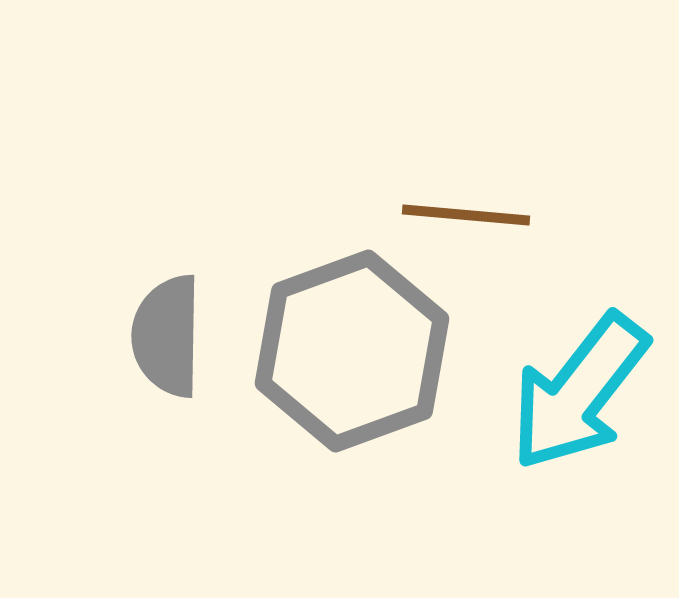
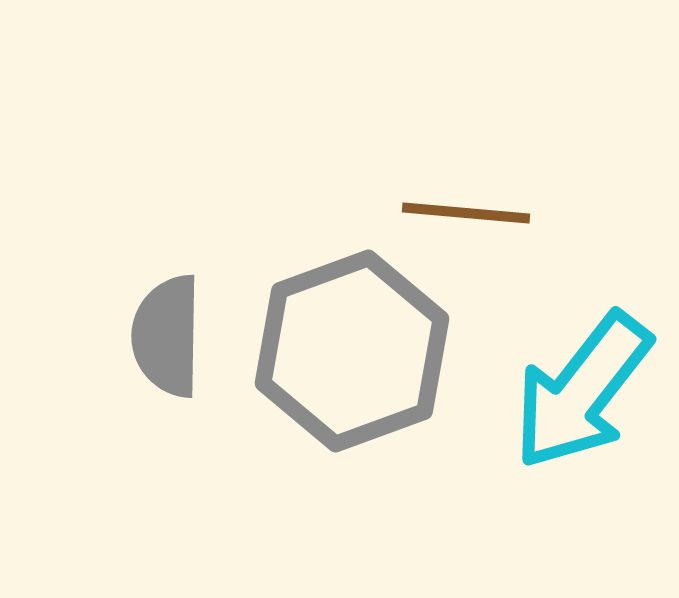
brown line: moved 2 px up
cyan arrow: moved 3 px right, 1 px up
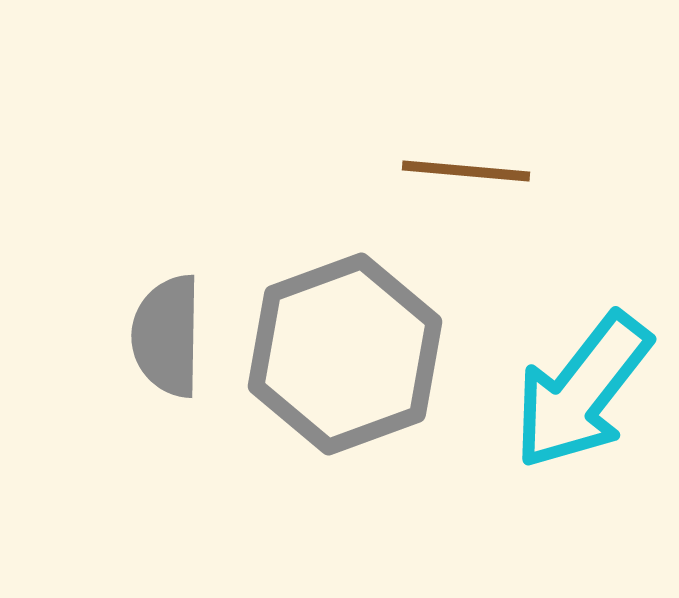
brown line: moved 42 px up
gray hexagon: moved 7 px left, 3 px down
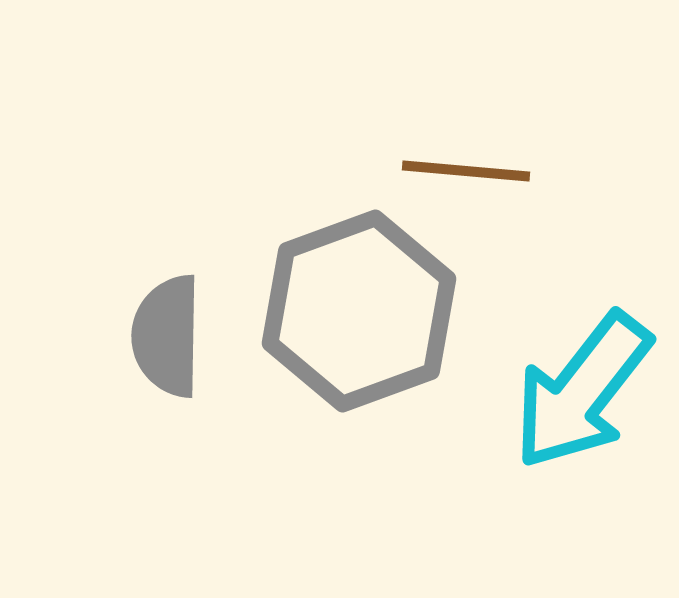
gray hexagon: moved 14 px right, 43 px up
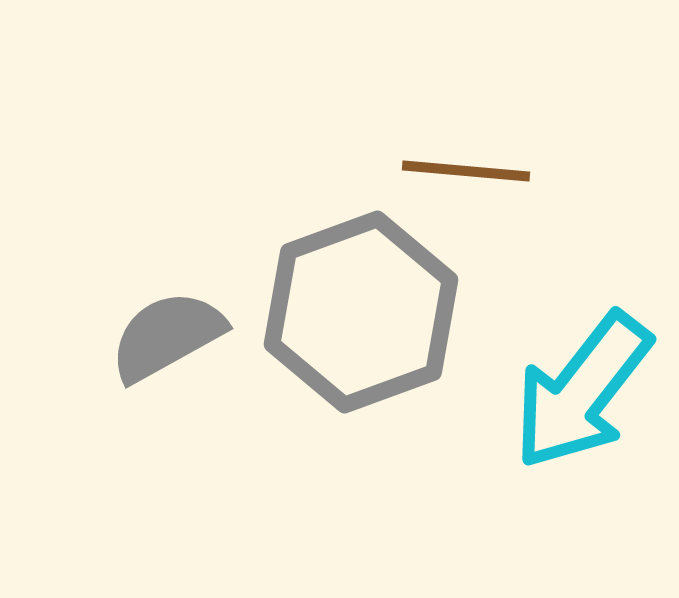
gray hexagon: moved 2 px right, 1 px down
gray semicircle: rotated 60 degrees clockwise
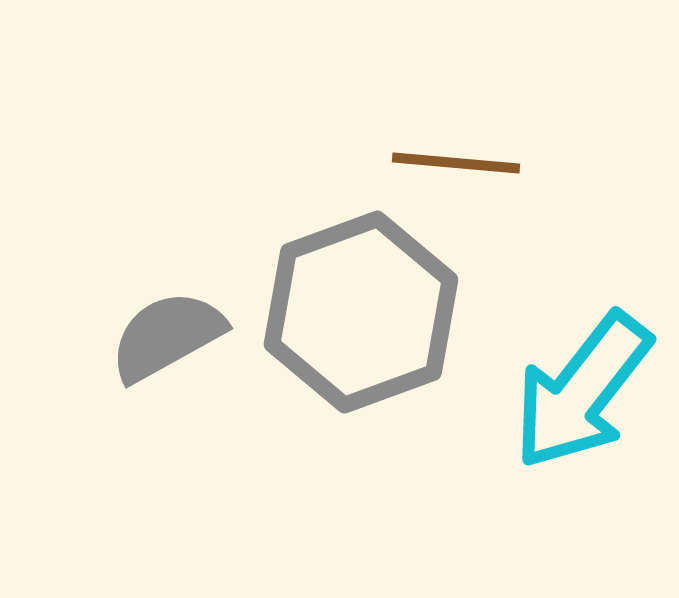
brown line: moved 10 px left, 8 px up
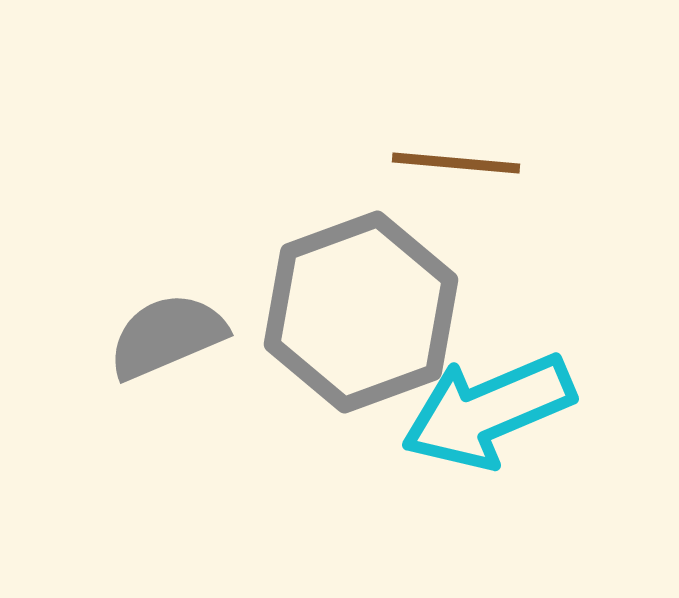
gray semicircle: rotated 6 degrees clockwise
cyan arrow: moved 94 px left, 20 px down; rotated 29 degrees clockwise
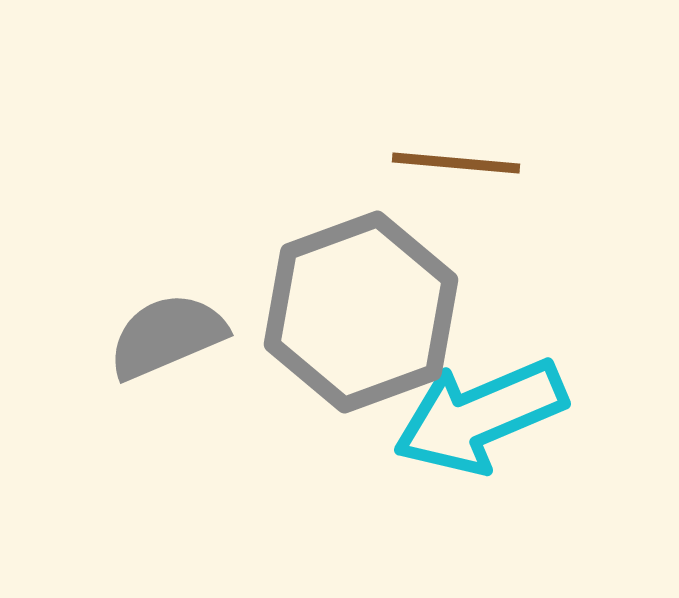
cyan arrow: moved 8 px left, 5 px down
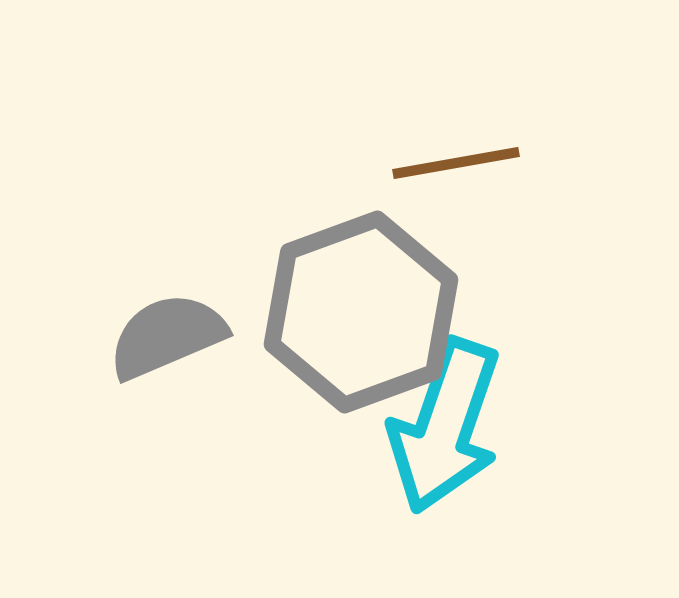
brown line: rotated 15 degrees counterclockwise
cyan arrow: moved 35 px left, 10 px down; rotated 48 degrees counterclockwise
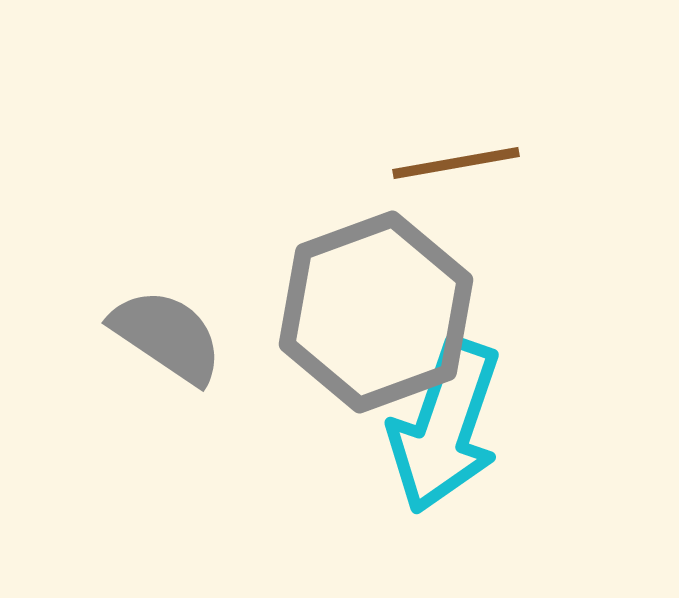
gray hexagon: moved 15 px right
gray semicircle: rotated 57 degrees clockwise
